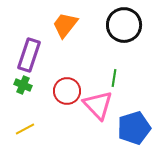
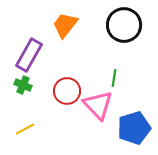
purple rectangle: rotated 12 degrees clockwise
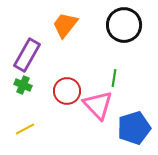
purple rectangle: moved 2 px left
